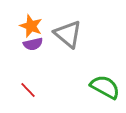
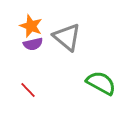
gray triangle: moved 1 px left, 3 px down
green semicircle: moved 4 px left, 4 px up
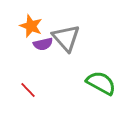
gray triangle: moved 1 px left, 1 px down; rotated 8 degrees clockwise
purple semicircle: moved 10 px right
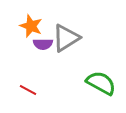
gray triangle: rotated 40 degrees clockwise
purple semicircle: rotated 12 degrees clockwise
red line: rotated 18 degrees counterclockwise
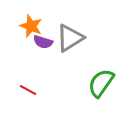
gray triangle: moved 4 px right
purple semicircle: moved 2 px up; rotated 18 degrees clockwise
green semicircle: rotated 84 degrees counterclockwise
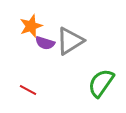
orange star: rotated 30 degrees clockwise
gray triangle: moved 3 px down
purple semicircle: moved 2 px right, 1 px down
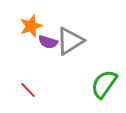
purple semicircle: moved 3 px right, 1 px up
green semicircle: moved 3 px right, 1 px down
red line: rotated 18 degrees clockwise
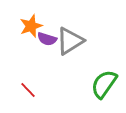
purple semicircle: moved 1 px left, 3 px up
